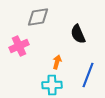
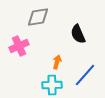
blue line: moved 3 px left; rotated 20 degrees clockwise
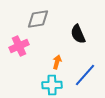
gray diamond: moved 2 px down
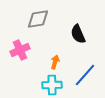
pink cross: moved 1 px right, 4 px down
orange arrow: moved 2 px left
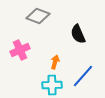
gray diamond: moved 3 px up; rotated 30 degrees clockwise
blue line: moved 2 px left, 1 px down
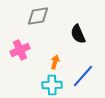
gray diamond: rotated 30 degrees counterclockwise
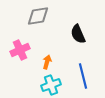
orange arrow: moved 8 px left
blue line: rotated 55 degrees counterclockwise
cyan cross: moved 1 px left; rotated 18 degrees counterclockwise
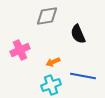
gray diamond: moved 9 px right
orange arrow: moved 6 px right; rotated 128 degrees counterclockwise
blue line: rotated 65 degrees counterclockwise
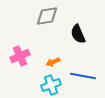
pink cross: moved 6 px down
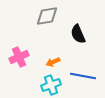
pink cross: moved 1 px left, 1 px down
